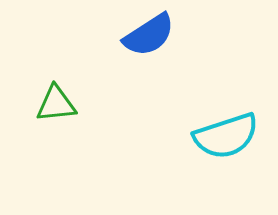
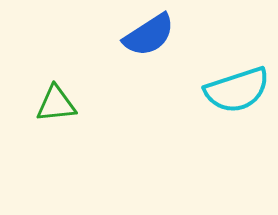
cyan semicircle: moved 11 px right, 46 px up
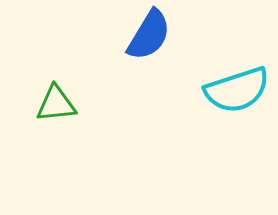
blue semicircle: rotated 26 degrees counterclockwise
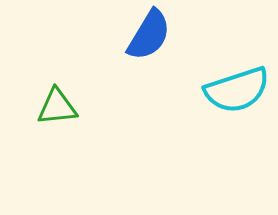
green triangle: moved 1 px right, 3 px down
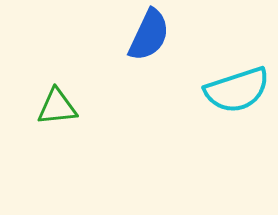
blue semicircle: rotated 6 degrees counterclockwise
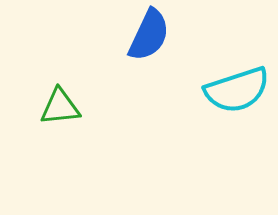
green triangle: moved 3 px right
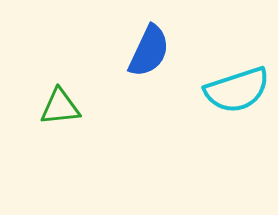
blue semicircle: moved 16 px down
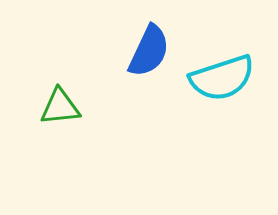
cyan semicircle: moved 15 px left, 12 px up
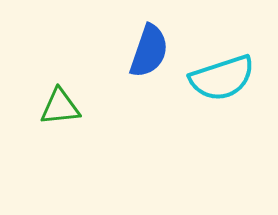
blue semicircle: rotated 6 degrees counterclockwise
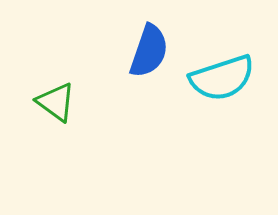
green triangle: moved 4 px left, 5 px up; rotated 42 degrees clockwise
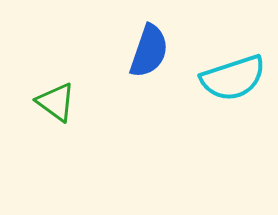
cyan semicircle: moved 11 px right
